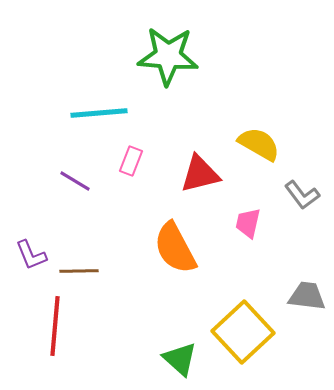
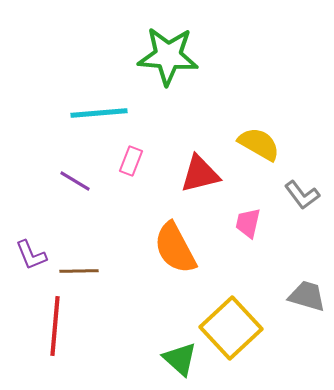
gray trapezoid: rotated 9 degrees clockwise
yellow square: moved 12 px left, 4 px up
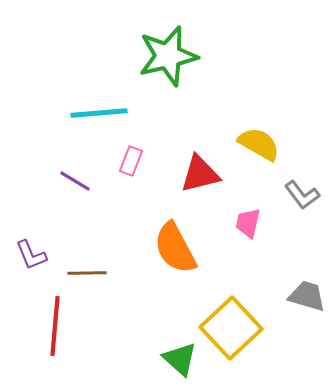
green star: rotated 18 degrees counterclockwise
brown line: moved 8 px right, 2 px down
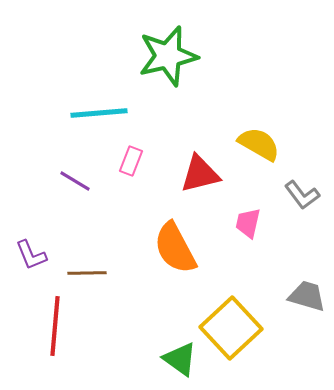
green triangle: rotated 6 degrees counterclockwise
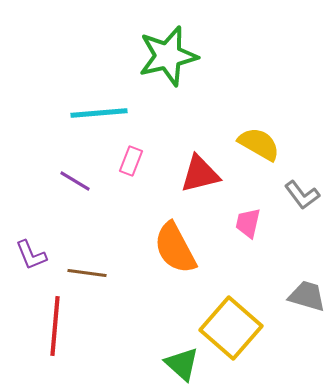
brown line: rotated 9 degrees clockwise
yellow square: rotated 6 degrees counterclockwise
green triangle: moved 2 px right, 5 px down; rotated 6 degrees clockwise
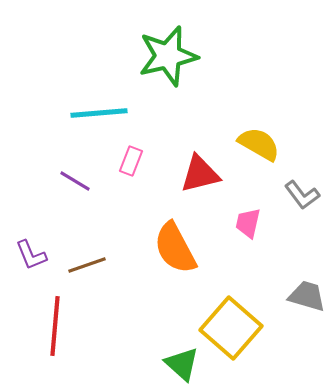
brown line: moved 8 px up; rotated 27 degrees counterclockwise
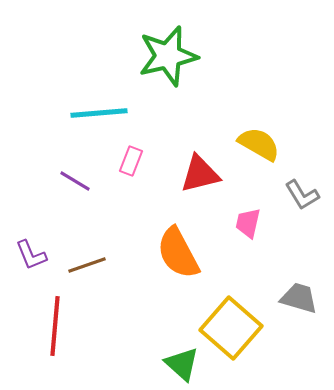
gray L-shape: rotated 6 degrees clockwise
orange semicircle: moved 3 px right, 5 px down
gray trapezoid: moved 8 px left, 2 px down
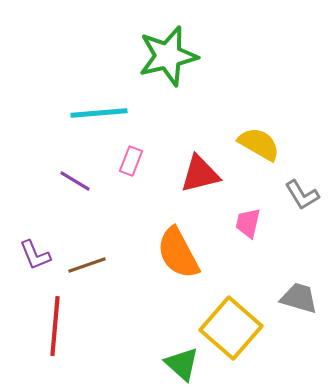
purple L-shape: moved 4 px right
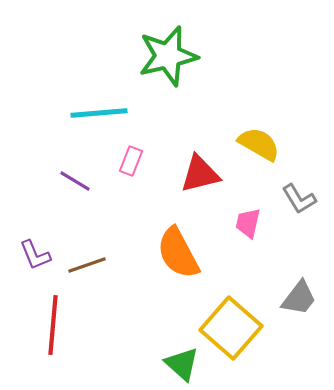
gray L-shape: moved 3 px left, 4 px down
gray trapezoid: rotated 111 degrees clockwise
red line: moved 2 px left, 1 px up
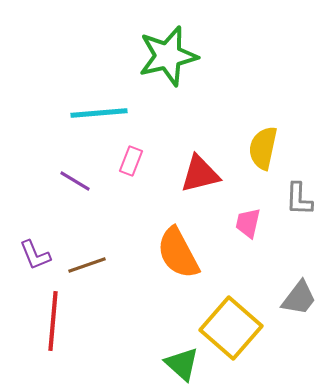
yellow semicircle: moved 4 px right, 4 px down; rotated 108 degrees counterclockwise
gray L-shape: rotated 33 degrees clockwise
red line: moved 4 px up
